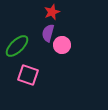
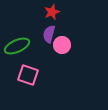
purple semicircle: moved 1 px right, 1 px down
green ellipse: rotated 20 degrees clockwise
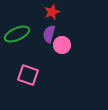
green ellipse: moved 12 px up
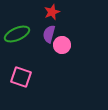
pink square: moved 7 px left, 2 px down
